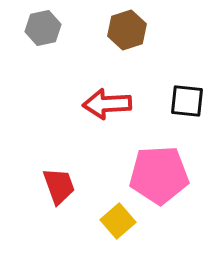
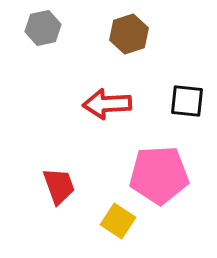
brown hexagon: moved 2 px right, 4 px down
yellow square: rotated 16 degrees counterclockwise
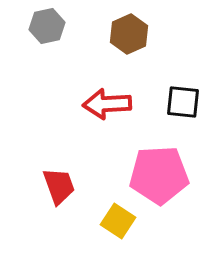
gray hexagon: moved 4 px right, 2 px up
brown hexagon: rotated 6 degrees counterclockwise
black square: moved 4 px left, 1 px down
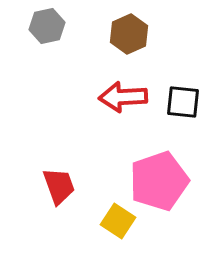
red arrow: moved 16 px right, 7 px up
pink pentagon: moved 6 px down; rotated 16 degrees counterclockwise
